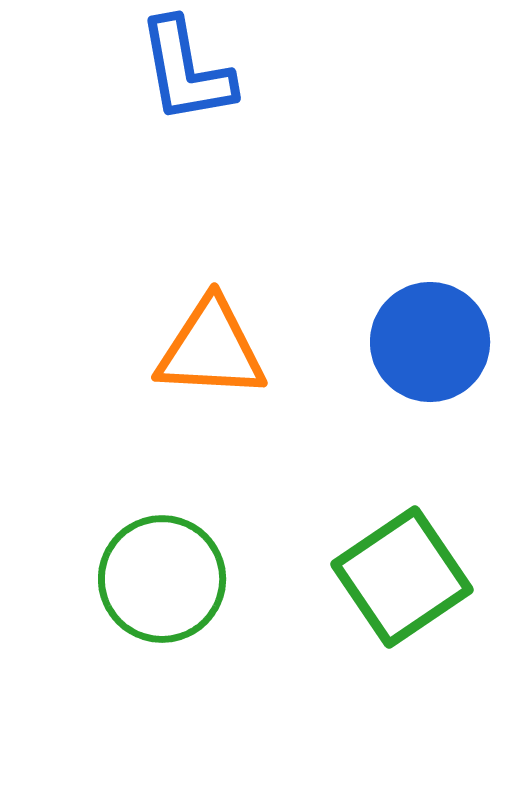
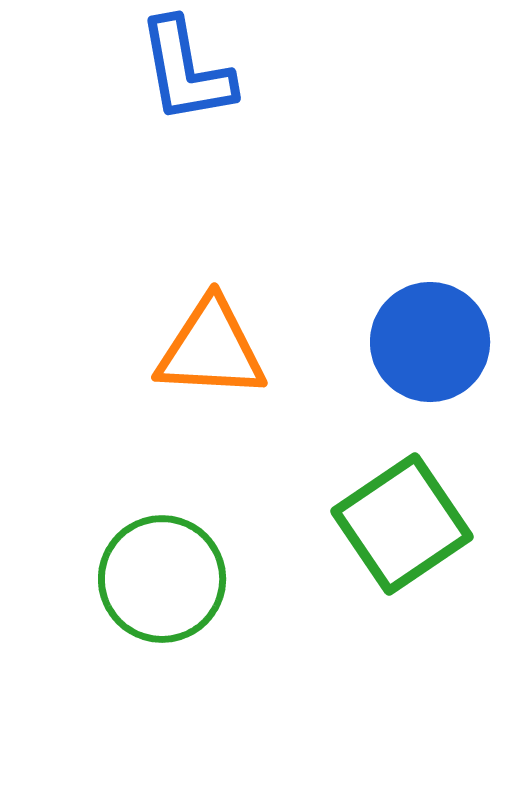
green square: moved 53 px up
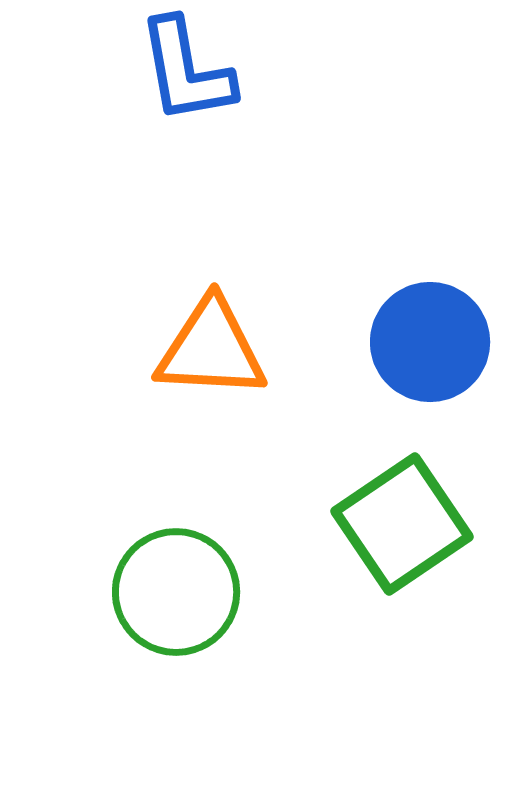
green circle: moved 14 px right, 13 px down
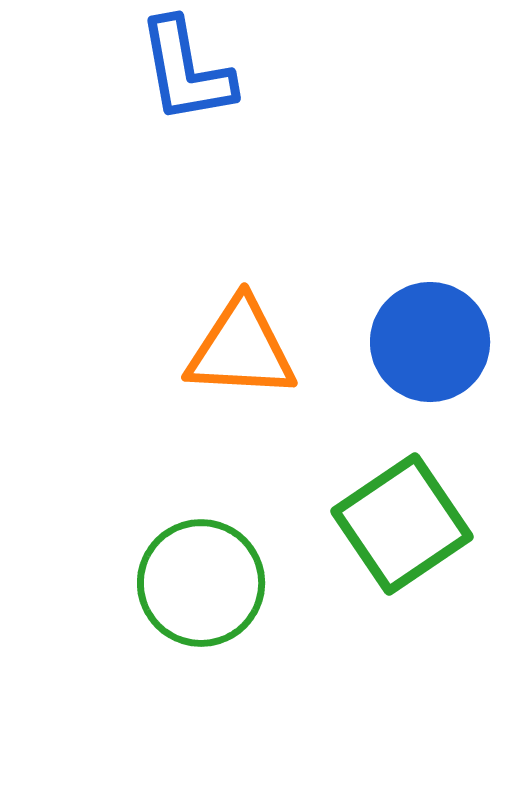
orange triangle: moved 30 px right
green circle: moved 25 px right, 9 px up
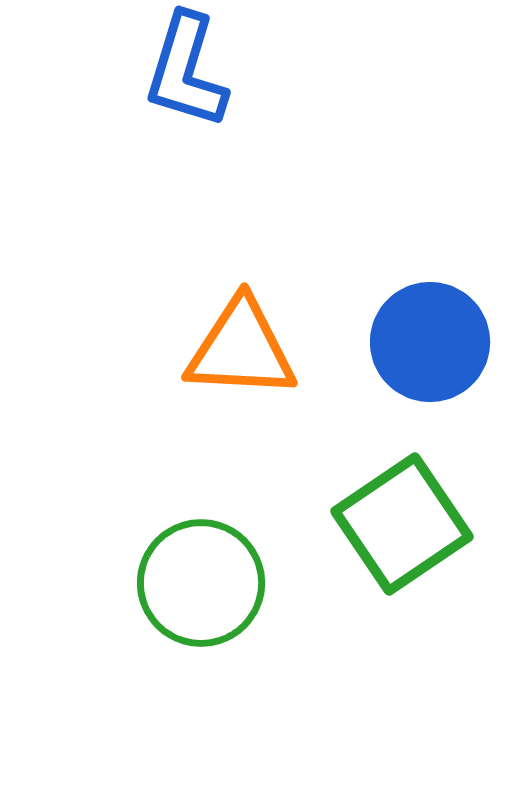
blue L-shape: rotated 27 degrees clockwise
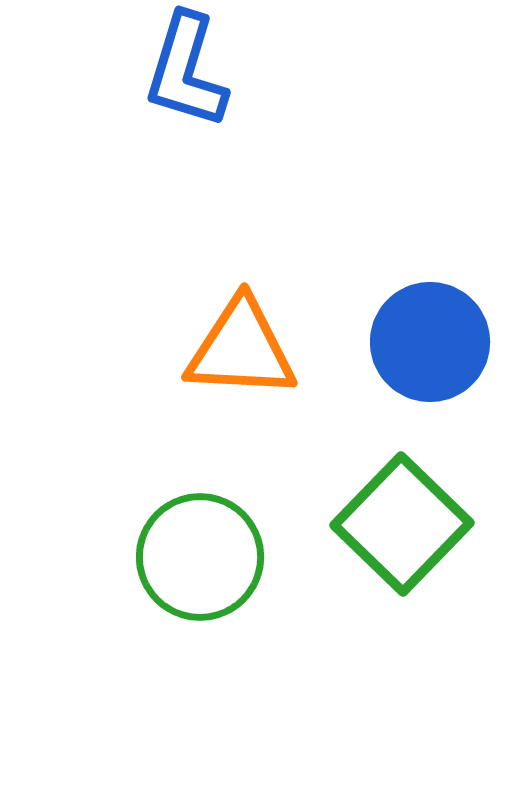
green square: rotated 12 degrees counterclockwise
green circle: moved 1 px left, 26 px up
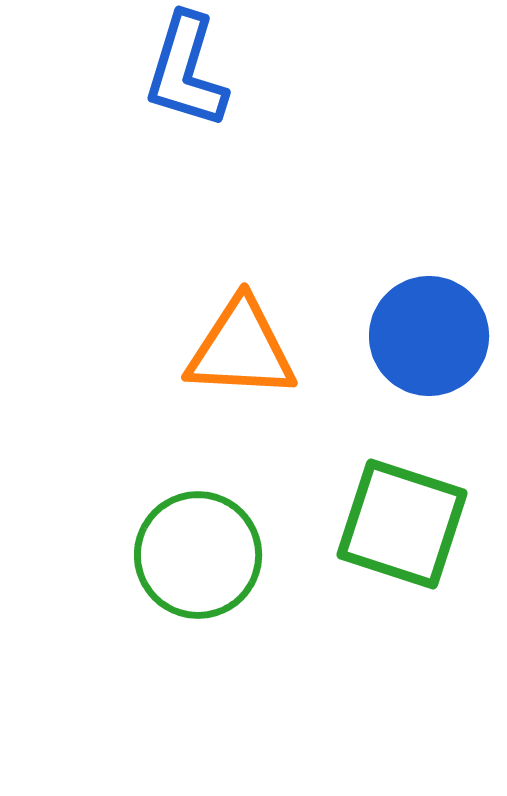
blue circle: moved 1 px left, 6 px up
green square: rotated 26 degrees counterclockwise
green circle: moved 2 px left, 2 px up
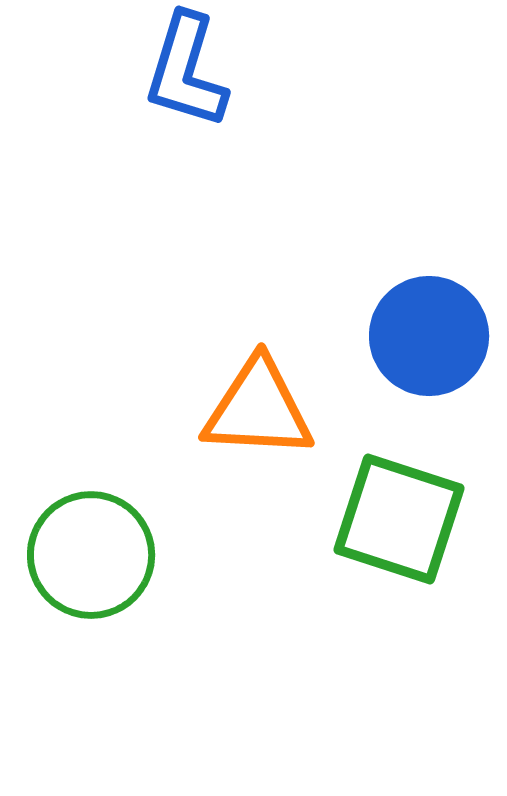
orange triangle: moved 17 px right, 60 px down
green square: moved 3 px left, 5 px up
green circle: moved 107 px left
